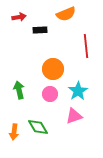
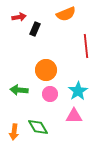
black rectangle: moved 5 px left, 1 px up; rotated 64 degrees counterclockwise
orange circle: moved 7 px left, 1 px down
green arrow: rotated 72 degrees counterclockwise
pink triangle: rotated 18 degrees clockwise
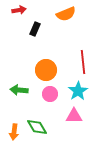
red arrow: moved 7 px up
red line: moved 3 px left, 16 px down
green diamond: moved 1 px left
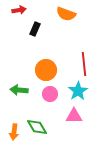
orange semicircle: rotated 42 degrees clockwise
red line: moved 1 px right, 2 px down
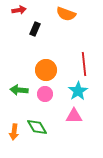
pink circle: moved 5 px left
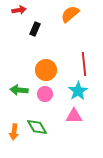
orange semicircle: moved 4 px right; rotated 120 degrees clockwise
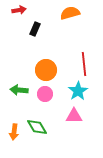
orange semicircle: moved 1 px up; rotated 24 degrees clockwise
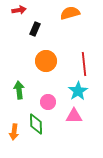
orange circle: moved 9 px up
green arrow: rotated 78 degrees clockwise
pink circle: moved 3 px right, 8 px down
green diamond: moved 1 px left, 3 px up; rotated 30 degrees clockwise
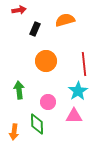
orange semicircle: moved 5 px left, 7 px down
green diamond: moved 1 px right
